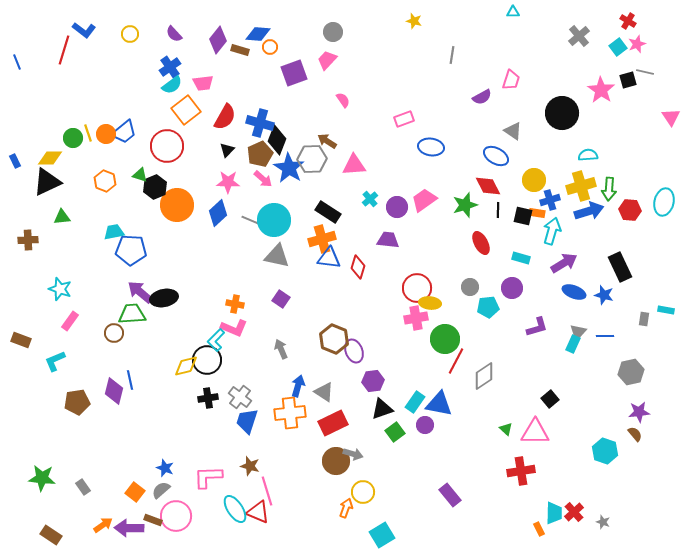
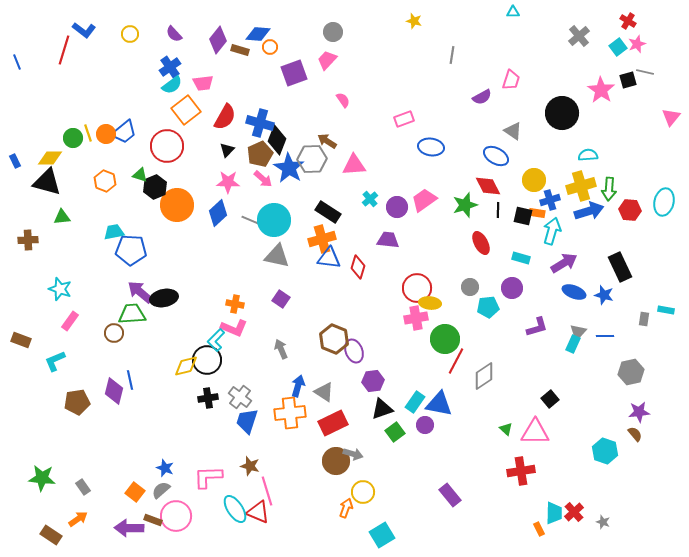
pink triangle at (671, 117): rotated 12 degrees clockwise
black triangle at (47, 182): rotated 40 degrees clockwise
orange arrow at (103, 525): moved 25 px left, 6 px up
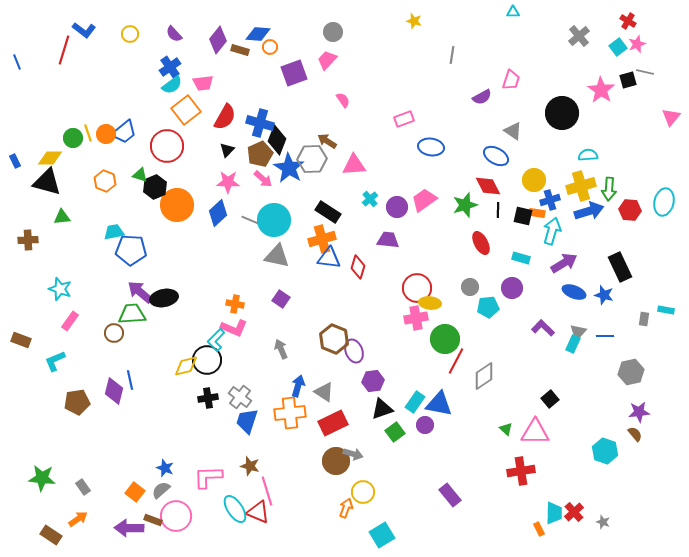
purple L-shape at (537, 327): moved 6 px right, 1 px down; rotated 120 degrees counterclockwise
